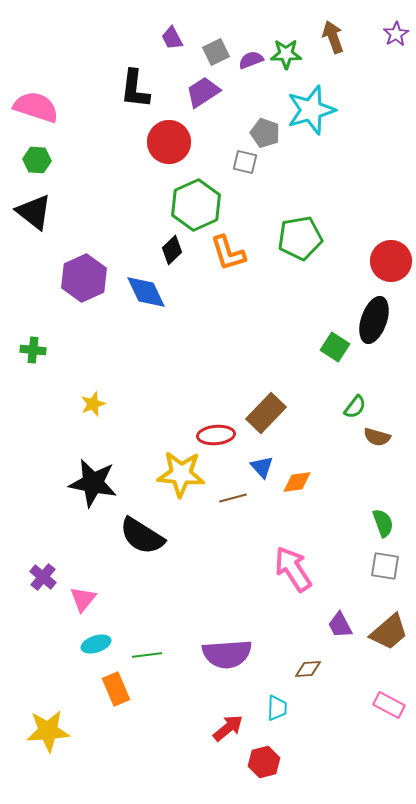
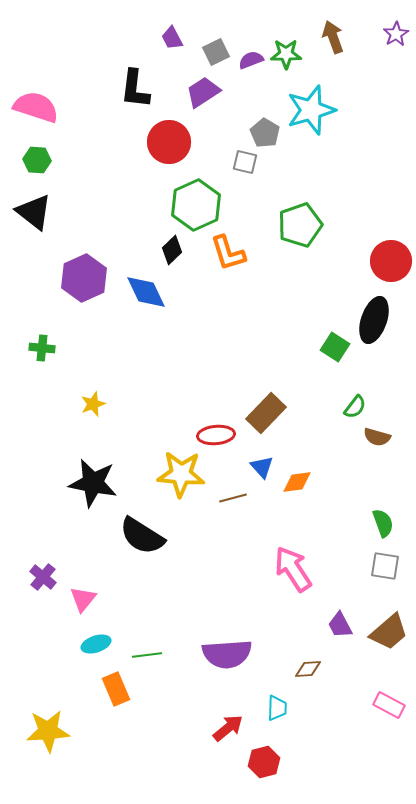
gray pentagon at (265, 133): rotated 12 degrees clockwise
green pentagon at (300, 238): moved 13 px up; rotated 9 degrees counterclockwise
green cross at (33, 350): moved 9 px right, 2 px up
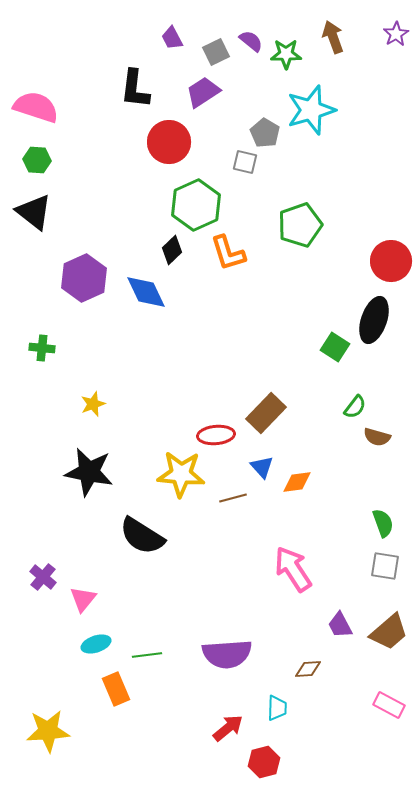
purple semicircle at (251, 60): moved 19 px up; rotated 60 degrees clockwise
black star at (93, 483): moved 4 px left, 11 px up
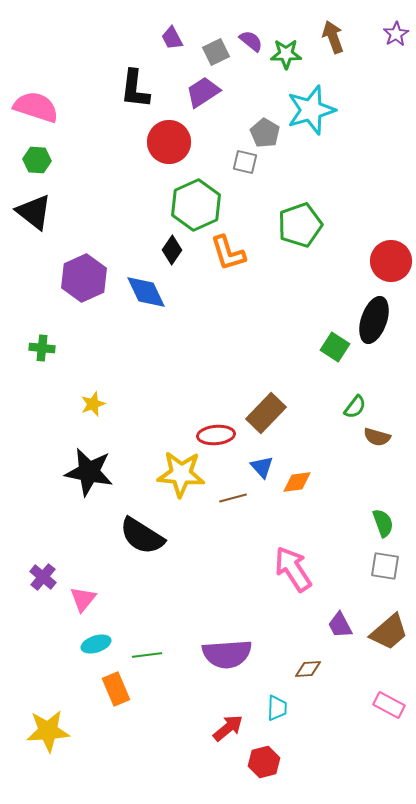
black diamond at (172, 250): rotated 12 degrees counterclockwise
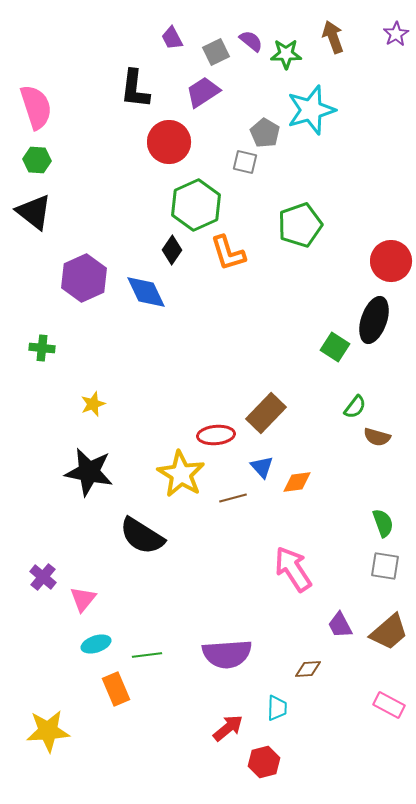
pink semicircle at (36, 107): rotated 54 degrees clockwise
yellow star at (181, 474): rotated 27 degrees clockwise
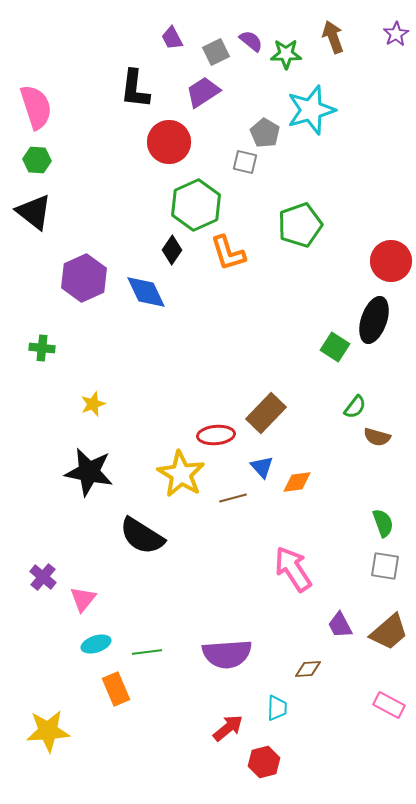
green line at (147, 655): moved 3 px up
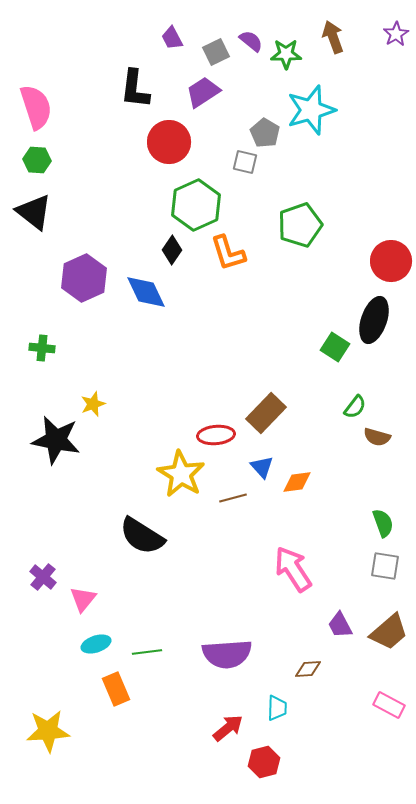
black star at (89, 472): moved 33 px left, 32 px up
